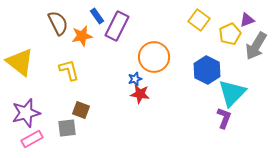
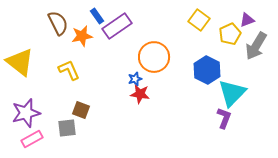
purple rectangle: rotated 28 degrees clockwise
yellow L-shape: rotated 10 degrees counterclockwise
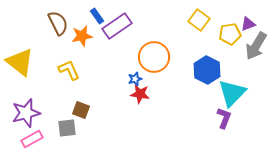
purple triangle: moved 1 px right, 4 px down
yellow pentagon: rotated 15 degrees clockwise
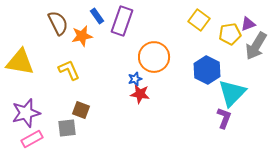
purple rectangle: moved 5 px right, 5 px up; rotated 36 degrees counterclockwise
yellow triangle: rotated 28 degrees counterclockwise
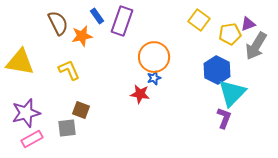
blue hexagon: moved 10 px right
blue star: moved 19 px right, 1 px up
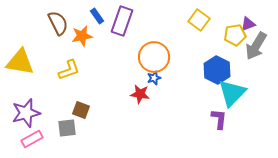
yellow pentagon: moved 5 px right, 1 px down
yellow L-shape: rotated 95 degrees clockwise
purple L-shape: moved 5 px left, 1 px down; rotated 15 degrees counterclockwise
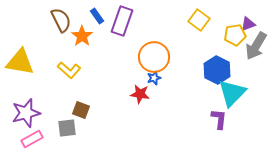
brown semicircle: moved 3 px right, 3 px up
orange star: rotated 25 degrees counterclockwise
yellow L-shape: rotated 60 degrees clockwise
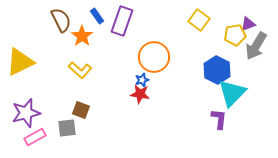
yellow triangle: rotated 36 degrees counterclockwise
yellow L-shape: moved 11 px right
blue star: moved 12 px left, 2 px down
pink rectangle: moved 3 px right, 2 px up
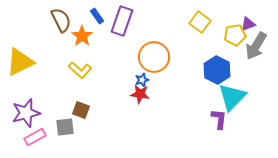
yellow square: moved 1 px right, 2 px down
cyan triangle: moved 4 px down
gray square: moved 2 px left, 1 px up
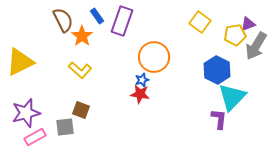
brown semicircle: moved 2 px right
